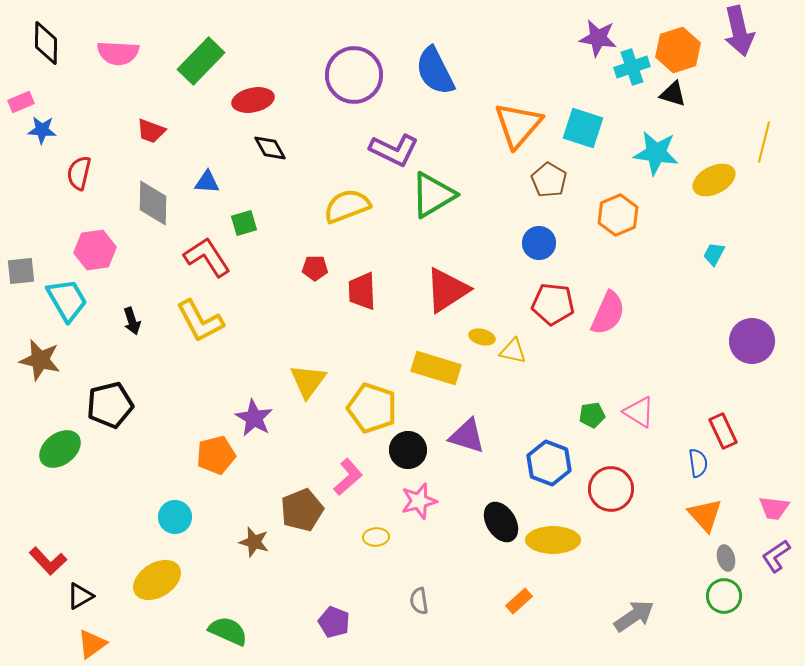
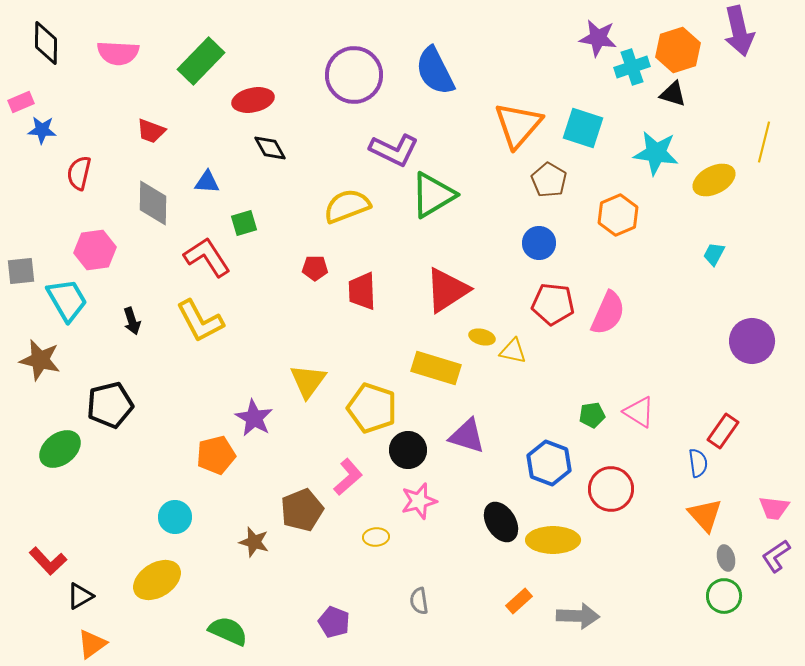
red rectangle at (723, 431): rotated 60 degrees clockwise
gray arrow at (634, 616): moved 56 px left; rotated 36 degrees clockwise
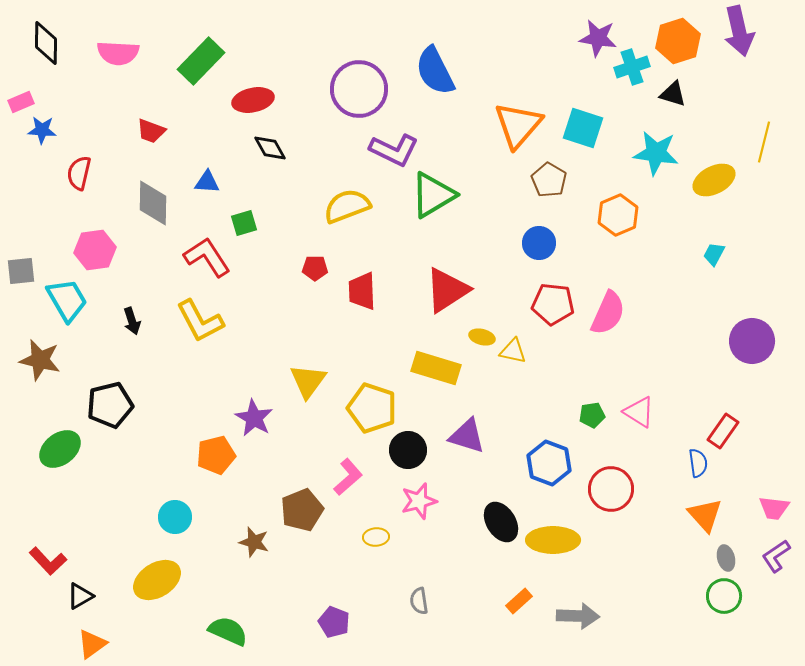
orange hexagon at (678, 50): moved 9 px up
purple circle at (354, 75): moved 5 px right, 14 px down
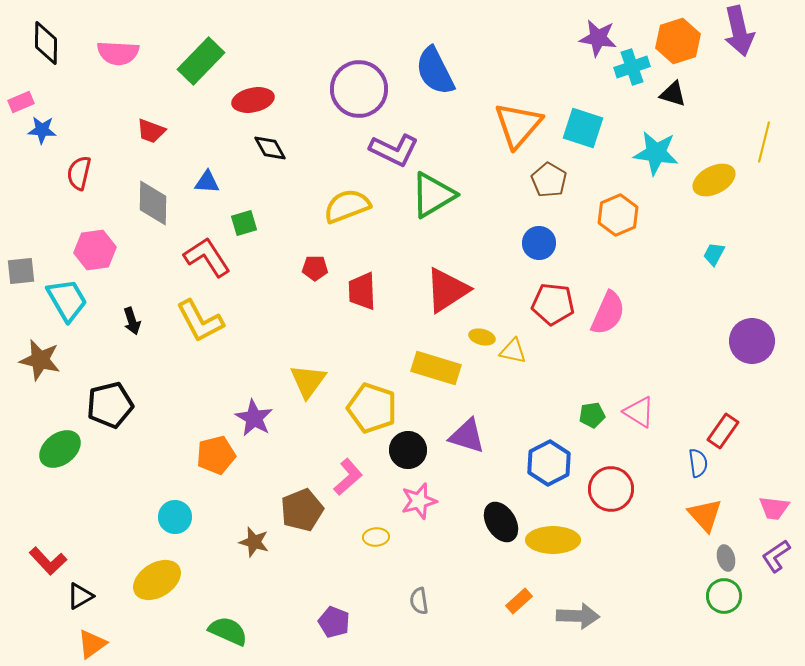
blue hexagon at (549, 463): rotated 12 degrees clockwise
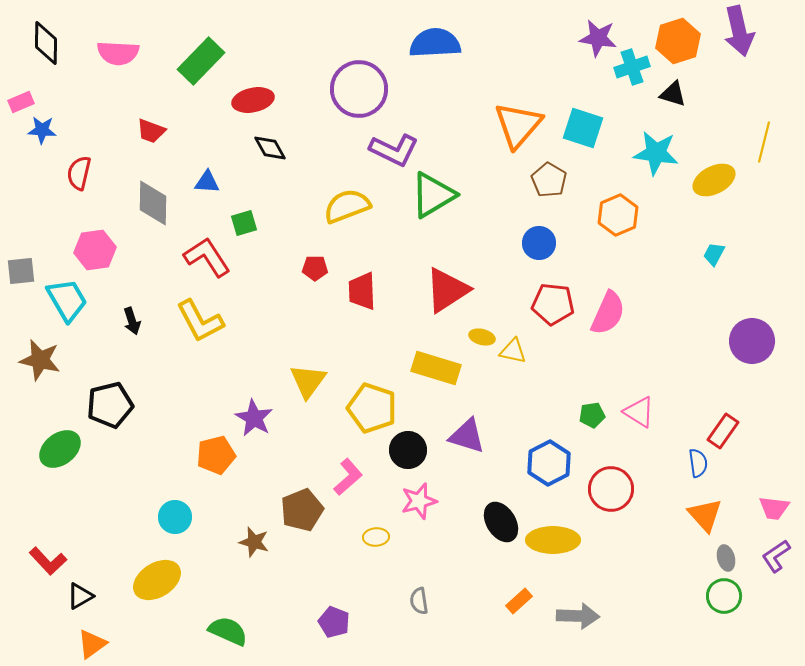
blue semicircle at (435, 71): moved 28 px up; rotated 114 degrees clockwise
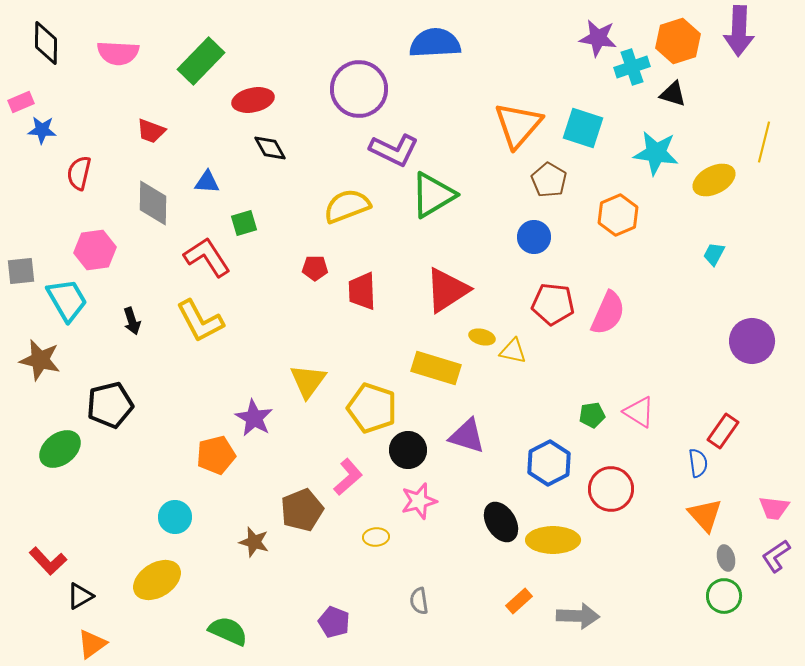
purple arrow at (739, 31): rotated 15 degrees clockwise
blue circle at (539, 243): moved 5 px left, 6 px up
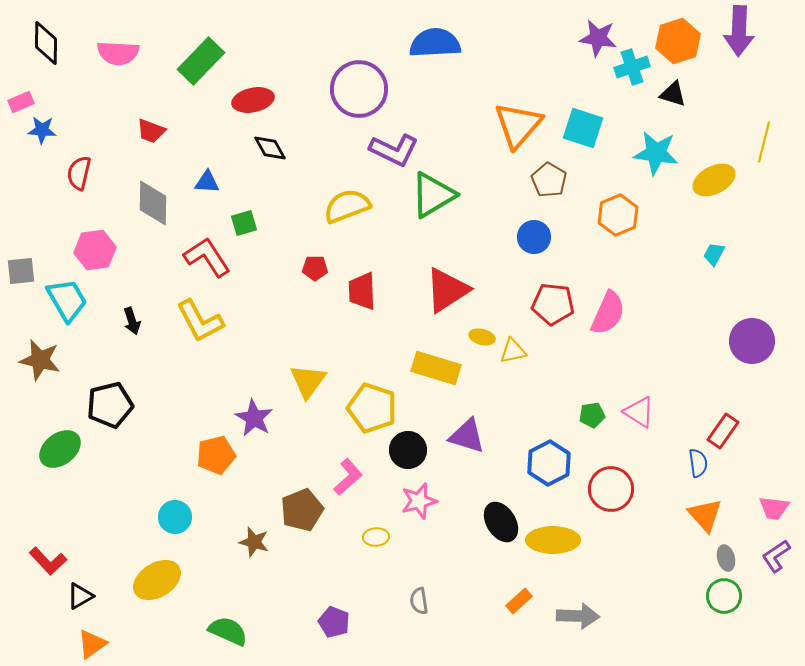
yellow triangle at (513, 351): rotated 24 degrees counterclockwise
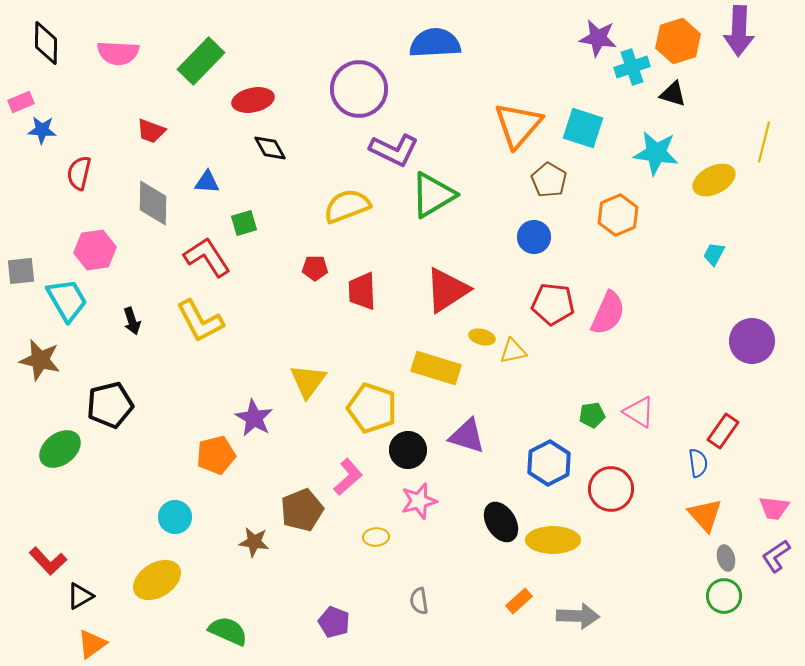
brown star at (254, 542): rotated 8 degrees counterclockwise
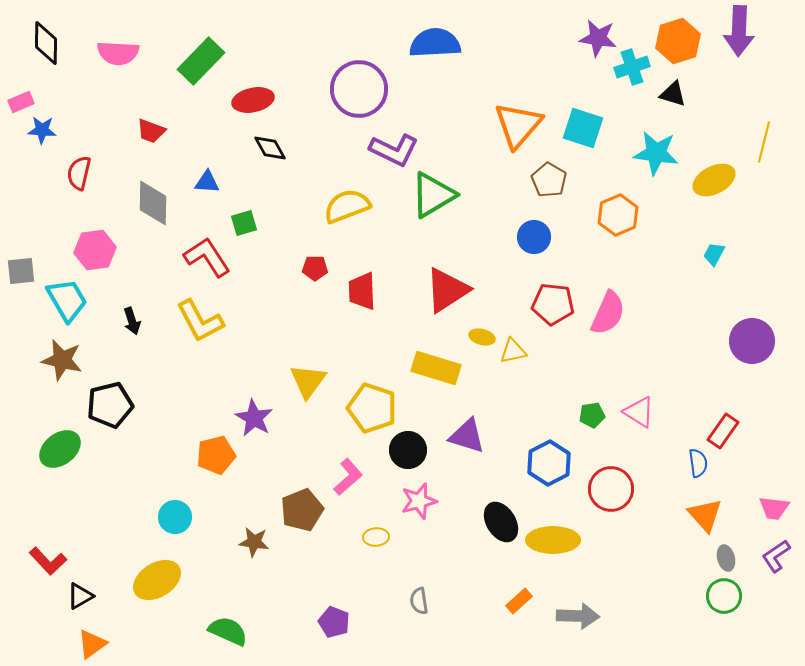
brown star at (40, 360): moved 22 px right
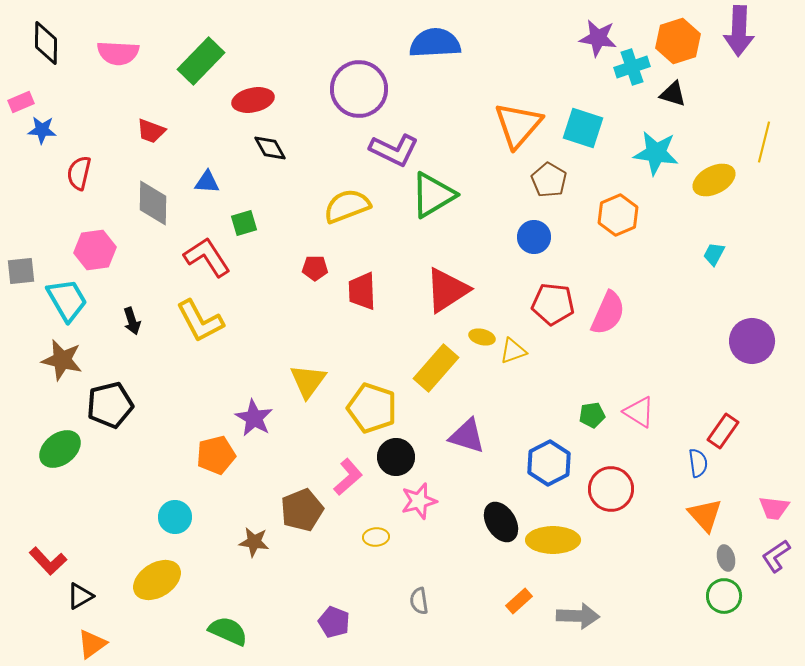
yellow triangle at (513, 351): rotated 8 degrees counterclockwise
yellow rectangle at (436, 368): rotated 66 degrees counterclockwise
black circle at (408, 450): moved 12 px left, 7 px down
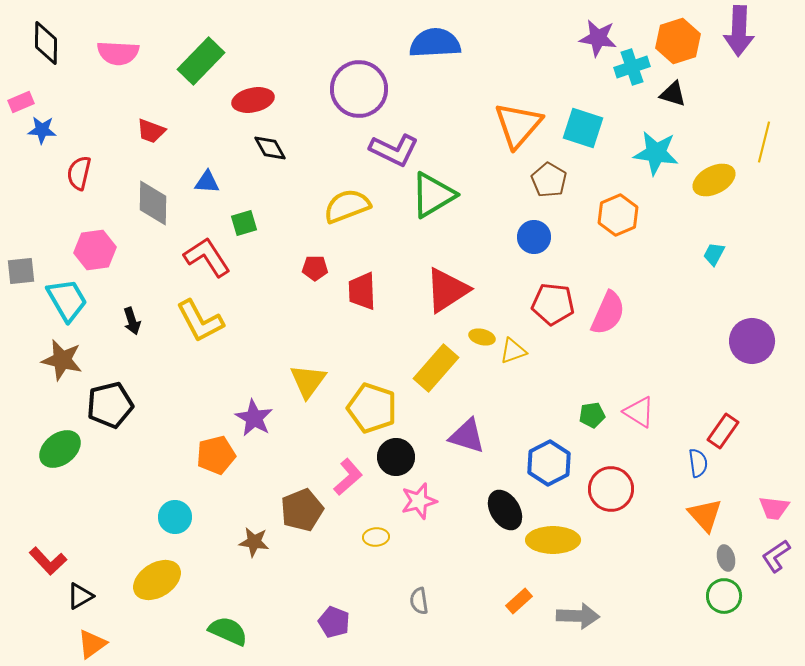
black ellipse at (501, 522): moved 4 px right, 12 px up
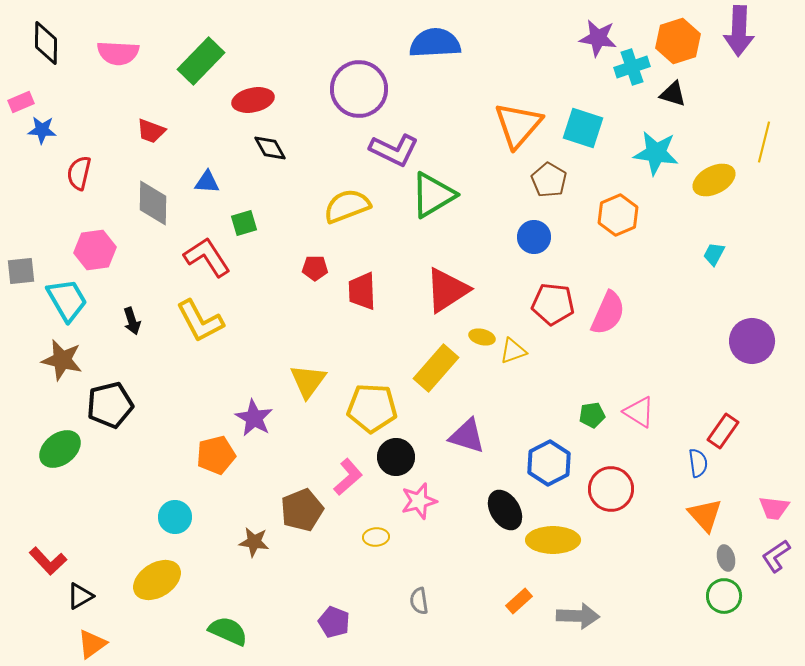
yellow pentagon at (372, 408): rotated 15 degrees counterclockwise
